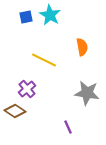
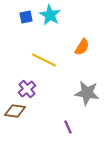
orange semicircle: rotated 42 degrees clockwise
brown diamond: rotated 25 degrees counterclockwise
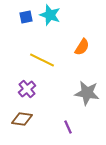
cyan star: rotated 10 degrees counterclockwise
yellow line: moved 2 px left
brown diamond: moved 7 px right, 8 px down
